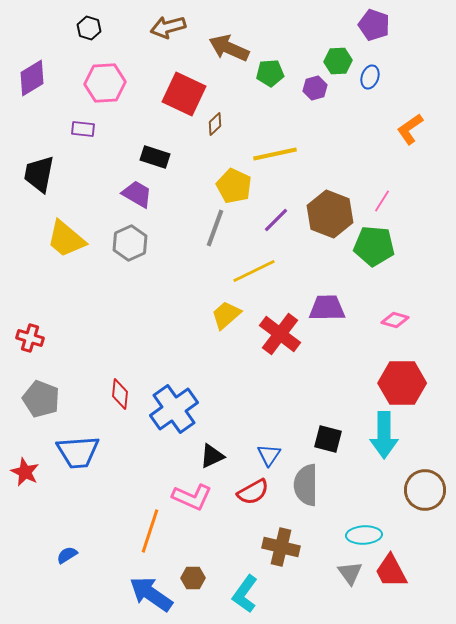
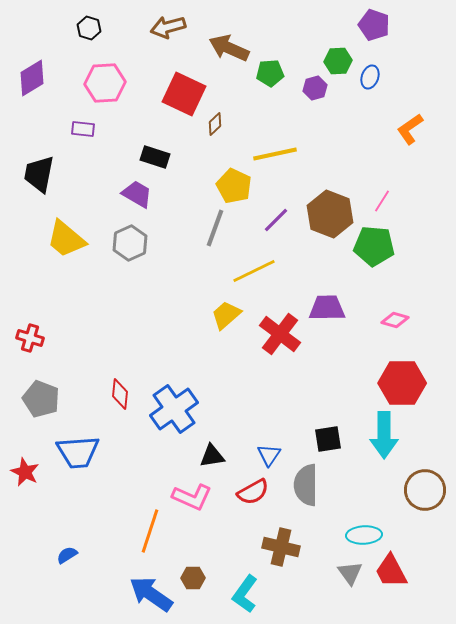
black square at (328, 439): rotated 24 degrees counterclockwise
black triangle at (212, 456): rotated 16 degrees clockwise
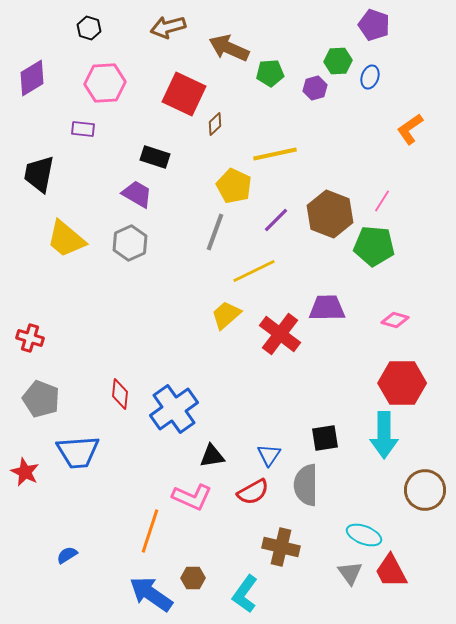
gray line at (215, 228): moved 4 px down
black square at (328, 439): moved 3 px left, 1 px up
cyan ellipse at (364, 535): rotated 24 degrees clockwise
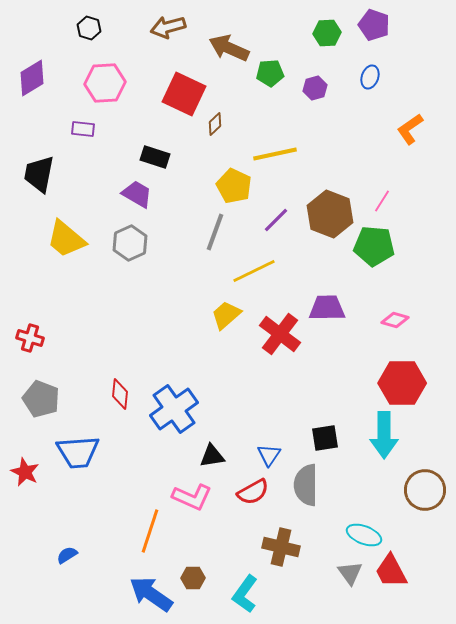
green hexagon at (338, 61): moved 11 px left, 28 px up
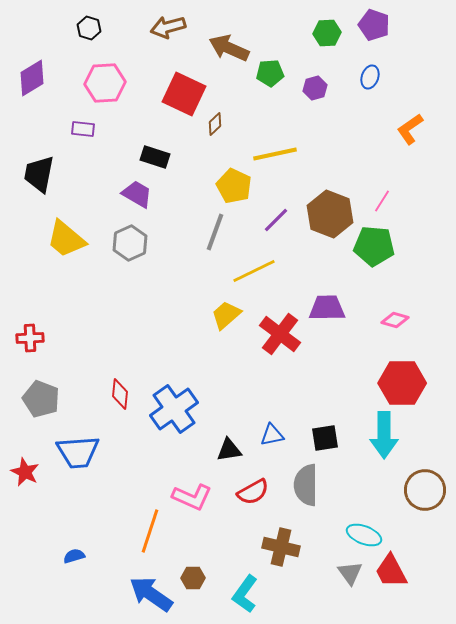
red cross at (30, 338): rotated 20 degrees counterclockwise
blue triangle at (269, 455): moved 3 px right, 20 px up; rotated 45 degrees clockwise
black triangle at (212, 456): moved 17 px right, 6 px up
blue semicircle at (67, 555): moved 7 px right, 1 px down; rotated 15 degrees clockwise
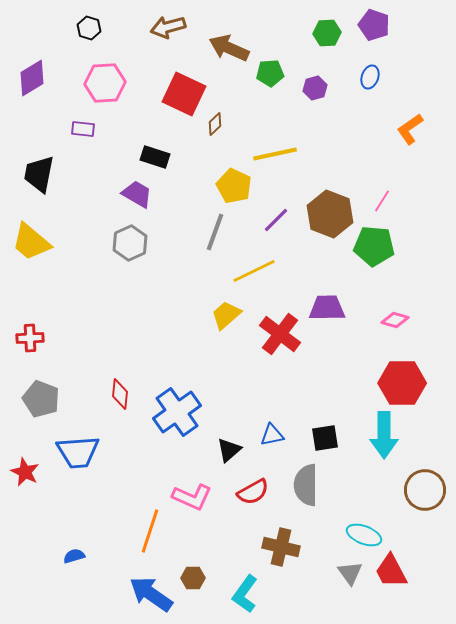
yellow trapezoid at (66, 239): moved 35 px left, 3 px down
blue cross at (174, 409): moved 3 px right, 3 px down
black triangle at (229, 450): rotated 32 degrees counterclockwise
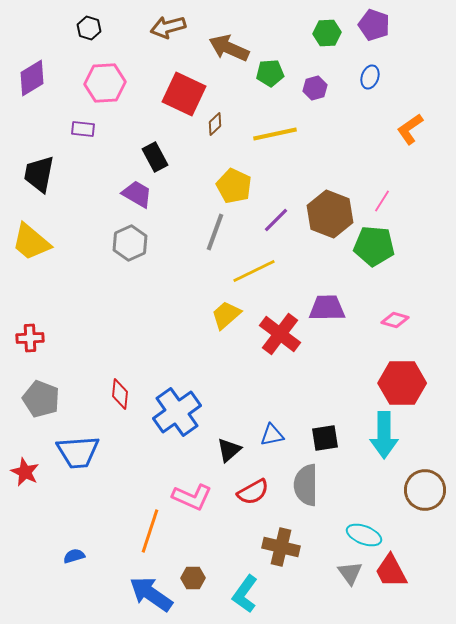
yellow line at (275, 154): moved 20 px up
black rectangle at (155, 157): rotated 44 degrees clockwise
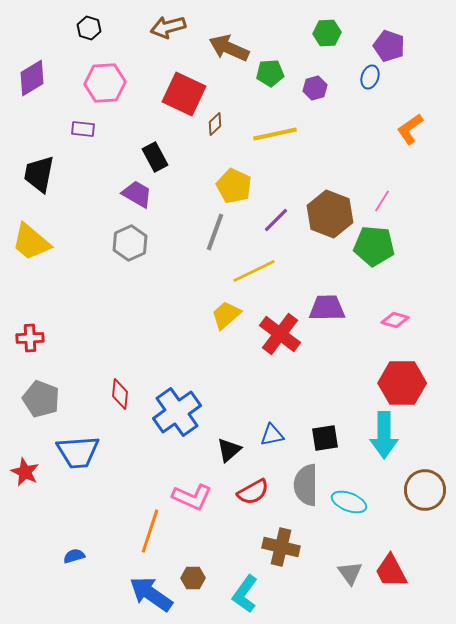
purple pentagon at (374, 25): moved 15 px right, 21 px down
cyan ellipse at (364, 535): moved 15 px left, 33 px up
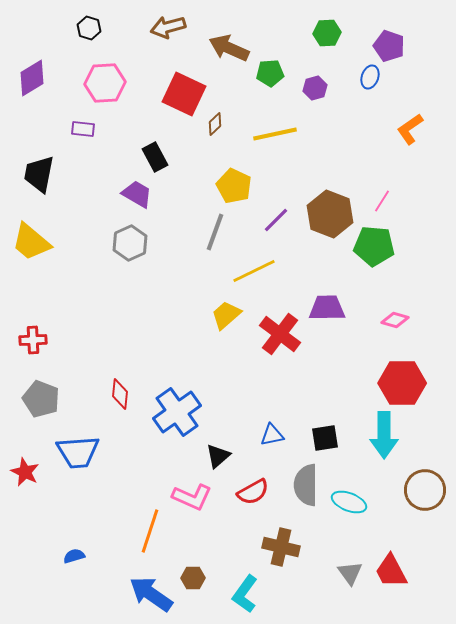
red cross at (30, 338): moved 3 px right, 2 px down
black triangle at (229, 450): moved 11 px left, 6 px down
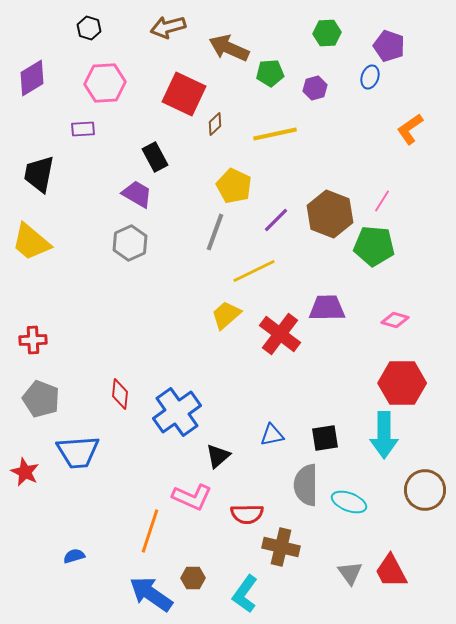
purple rectangle at (83, 129): rotated 10 degrees counterclockwise
red semicircle at (253, 492): moved 6 px left, 22 px down; rotated 28 degrees clockwise
